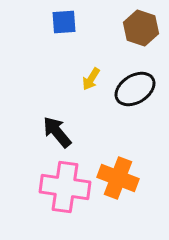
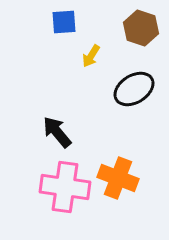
yellow arrow: moved 23 px up
black ellipse: moved 1 px left
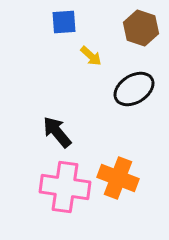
yellow arrow: rotated 80 degrees counterclockwise
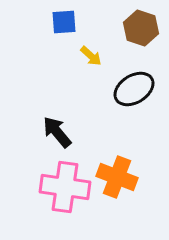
orange cross: moved 1 px left, 1 px up
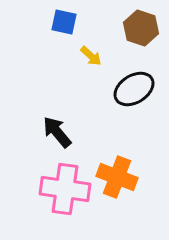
blue square: rotated 16 degrees clockwise
pink cross: moved 2 px down
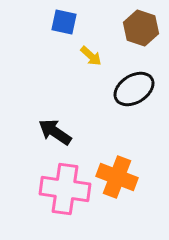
black arrow: moved 2 px left; rotated 16 degrees counterclockwise
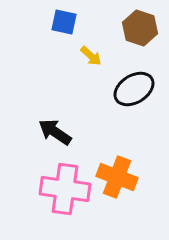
brown hexagon: moved 1 px left
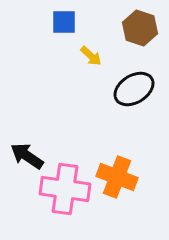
blue square: rotated 12 degrees counterclockwise
black arrow: moved 28 px left, 24 px down
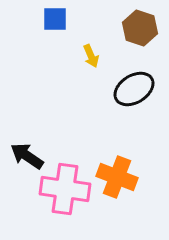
blue square: moved 9 px left, 3 px up
yellow arrow: rotated 25 degrees clockwise
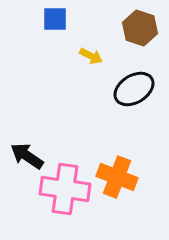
yellow arrow: rotated 40 degrees counterclockwise
